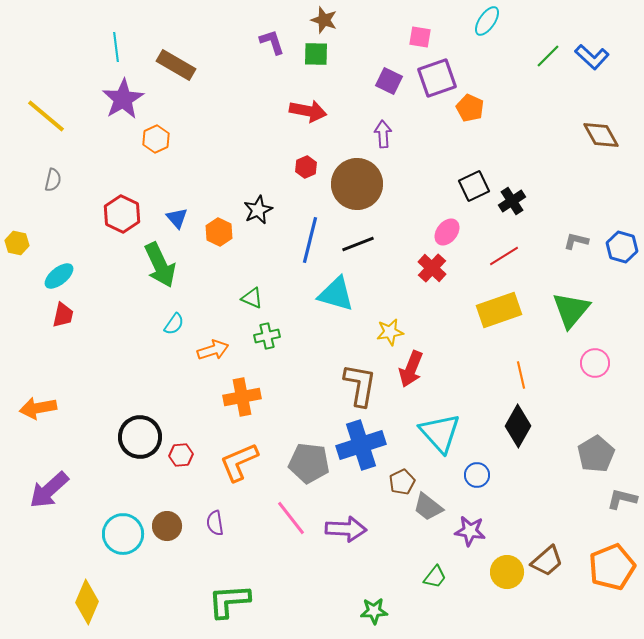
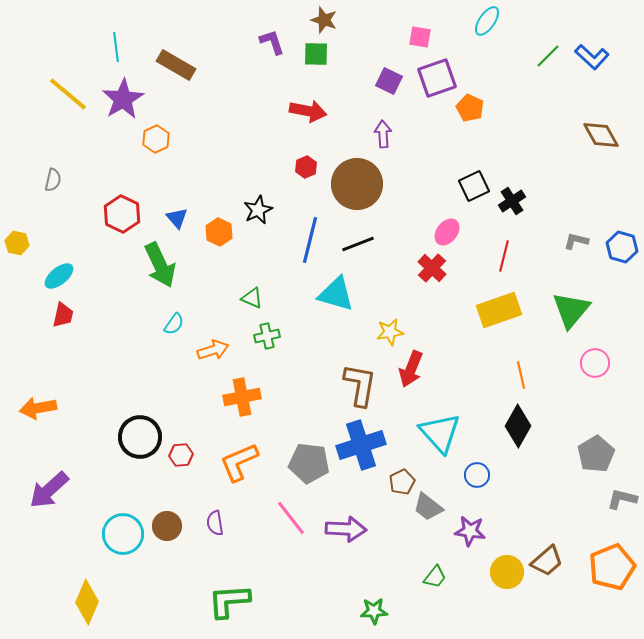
yellow line at (46, 116): moved 22 px right, 22 px up
red line at (504, 256): rotated 44 degrees counterclockwise
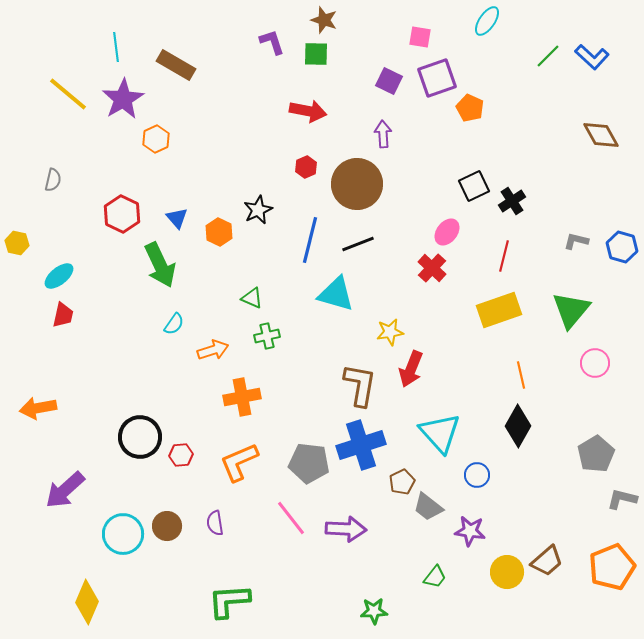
purple arrow at (49, 490): moved 16 px right
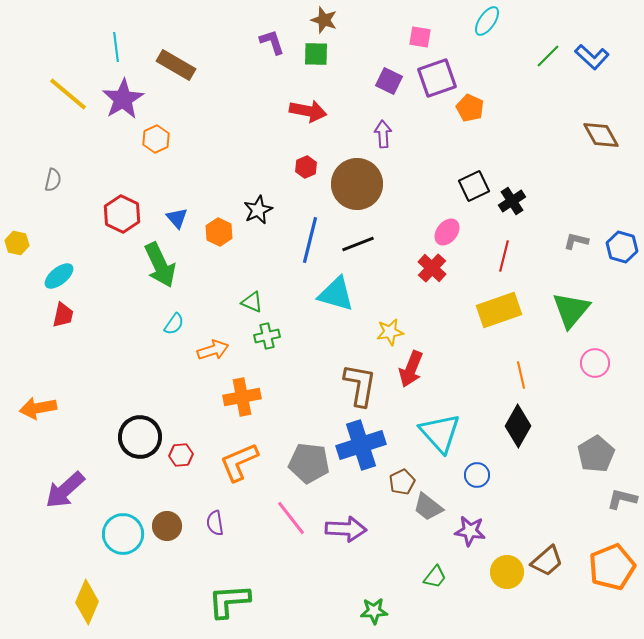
green triangle at (252, 298): moved 4 px down
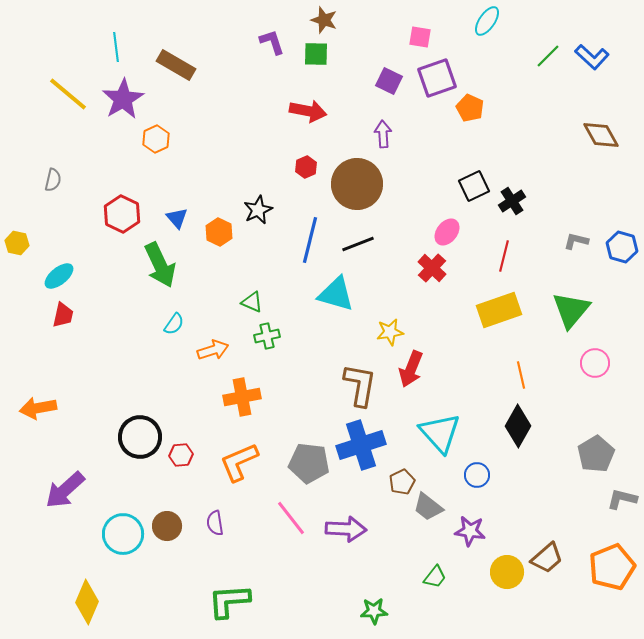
brown trapezoid at (547, 561): moved 3 px up
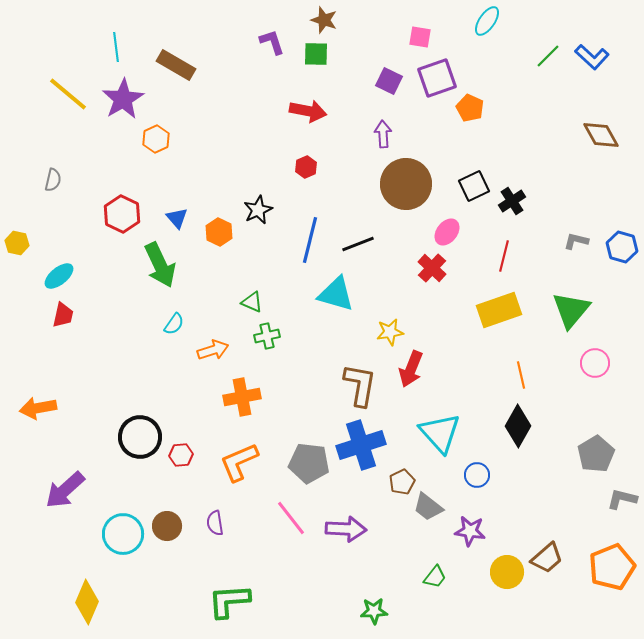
brown circle at (357, 184): moved 49 px right
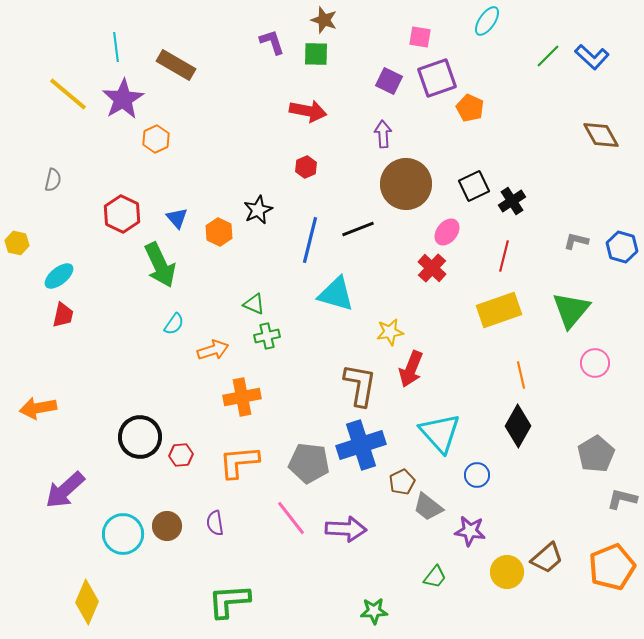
black line at (358, 244): moved 15 px up
green triangle at (252, 302): moved 2 px right, 2 px down
orange L-shape at (239, 462): rotated 18 degrees clockwise
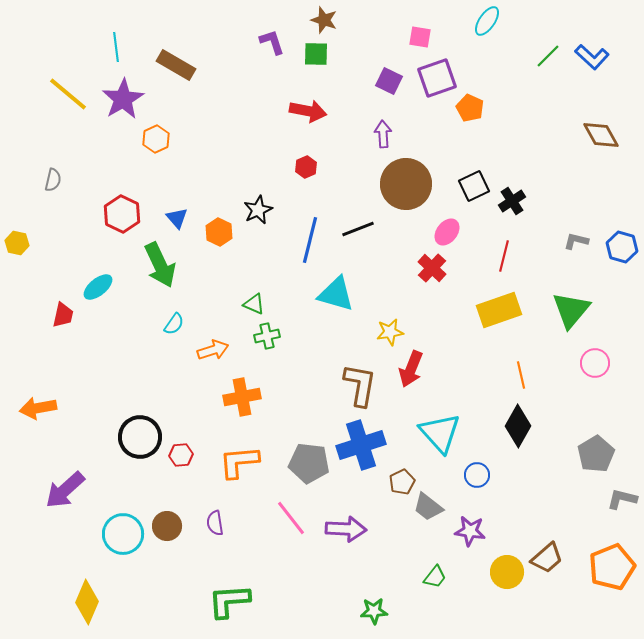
cyan ellipse at (59, 276): moved 39 px right, 11 px down
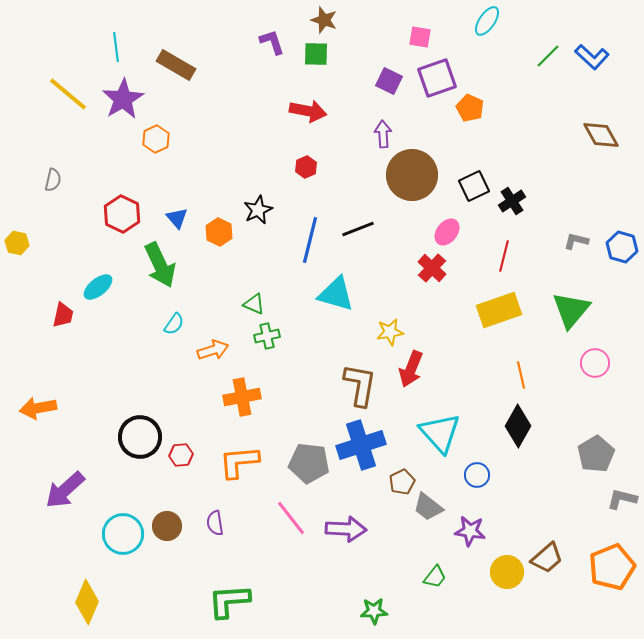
brown circle at (406, 184): moved 6 px right, 9 px up
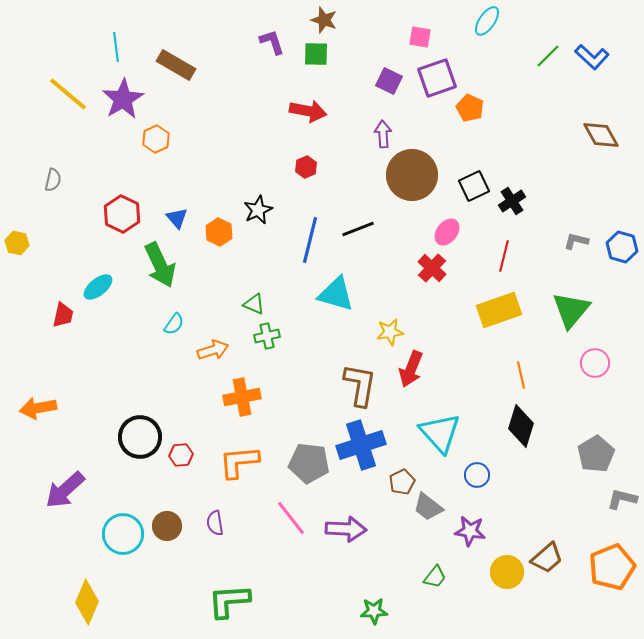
black diamond at (518, 426): moved 3 px right; rotated 12 degrees counterclockwise
